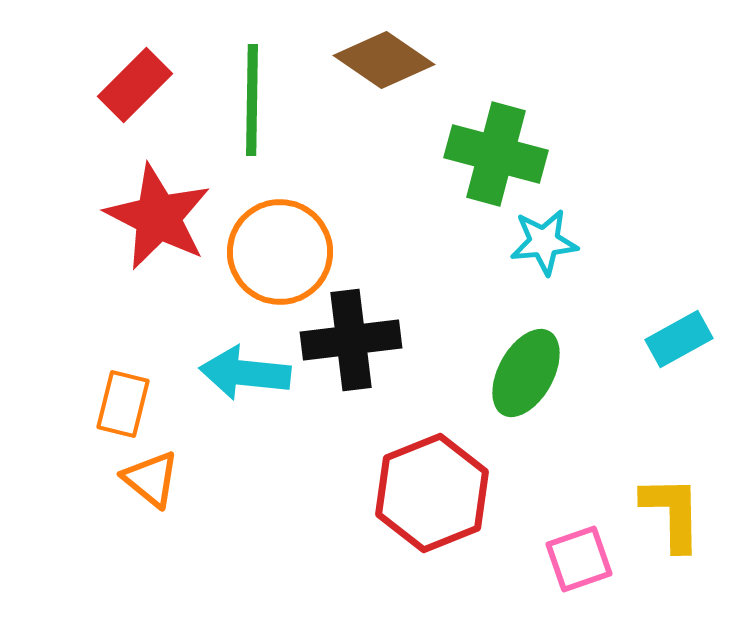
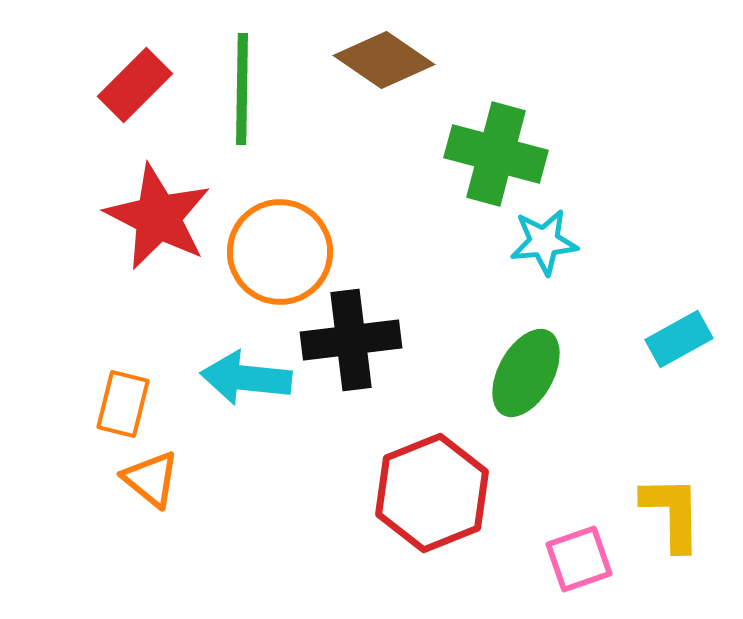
green line: moved 10 px left, 11 px up
cyan arrow: moved 1 px right, 5 px down
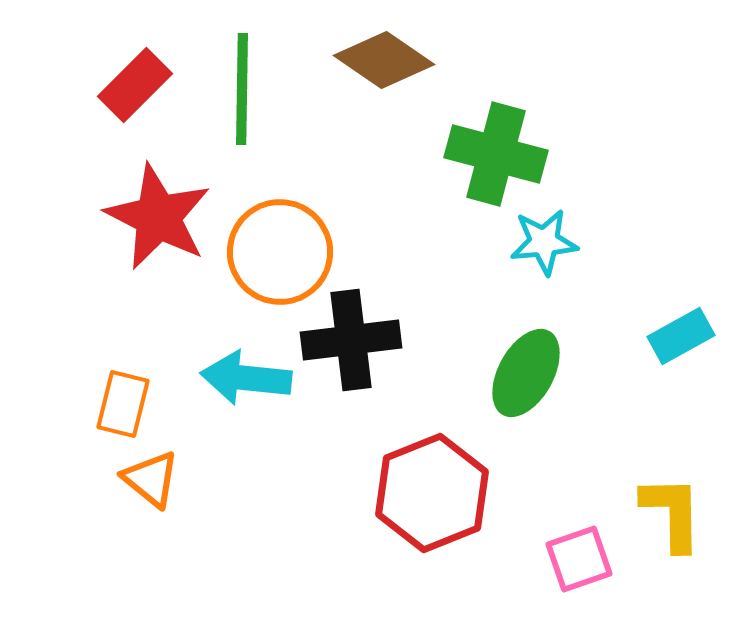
cyan rectangle: moved 2 px right, 3 px up
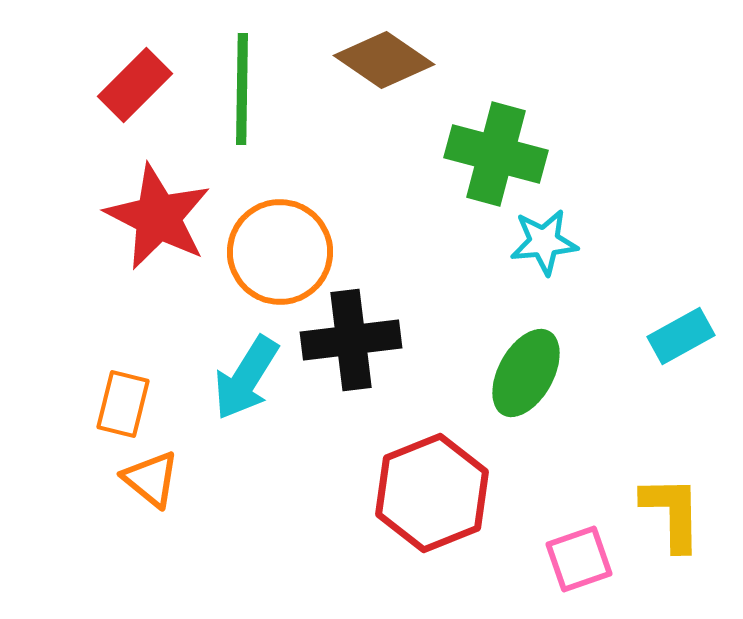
cyan arrow: rotated 64 degrees counterclockwise
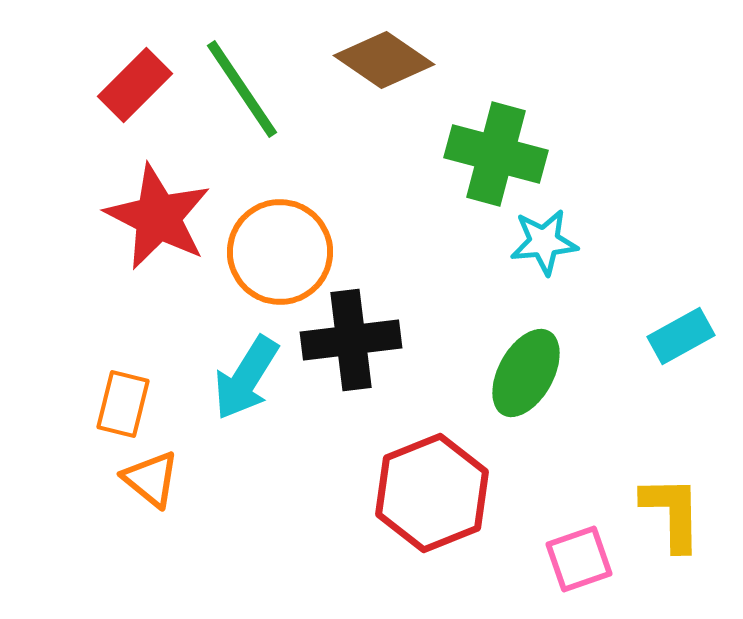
green line: rotated 35 degrees counterclockwise
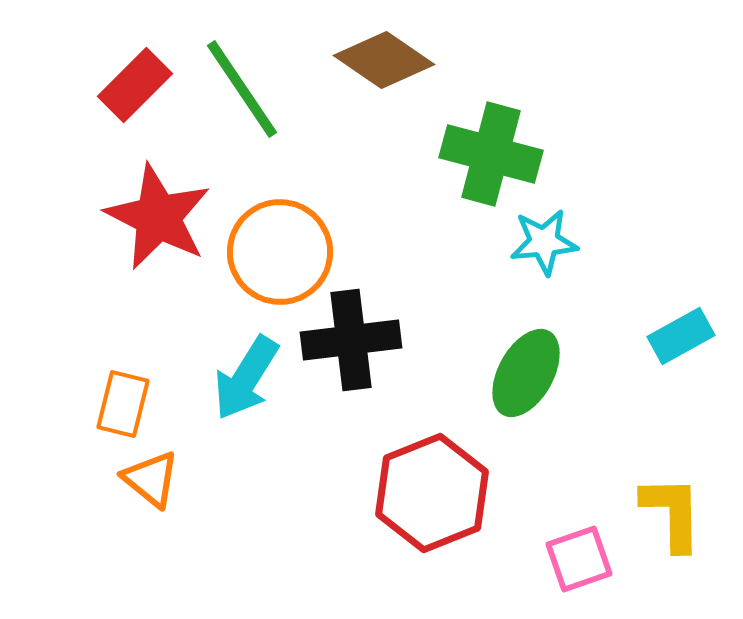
green cross: moved 5 px left
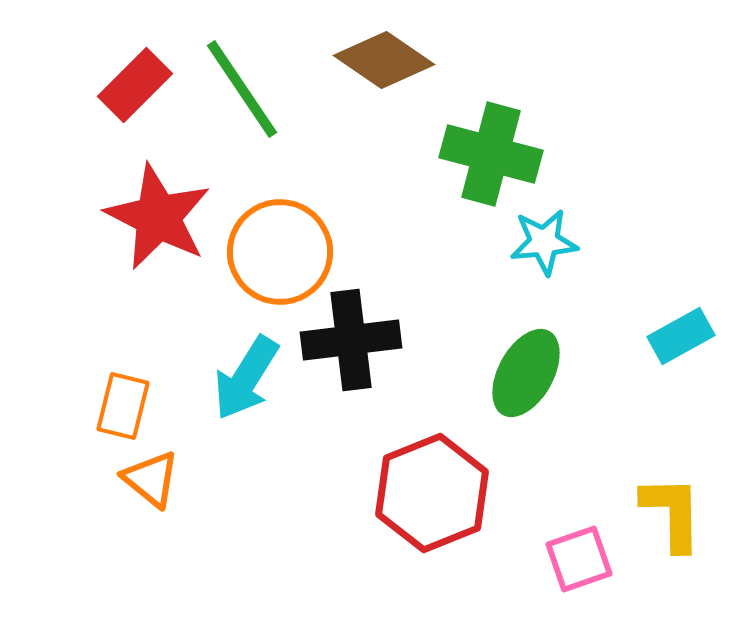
orange rectangle: moved 2 px down
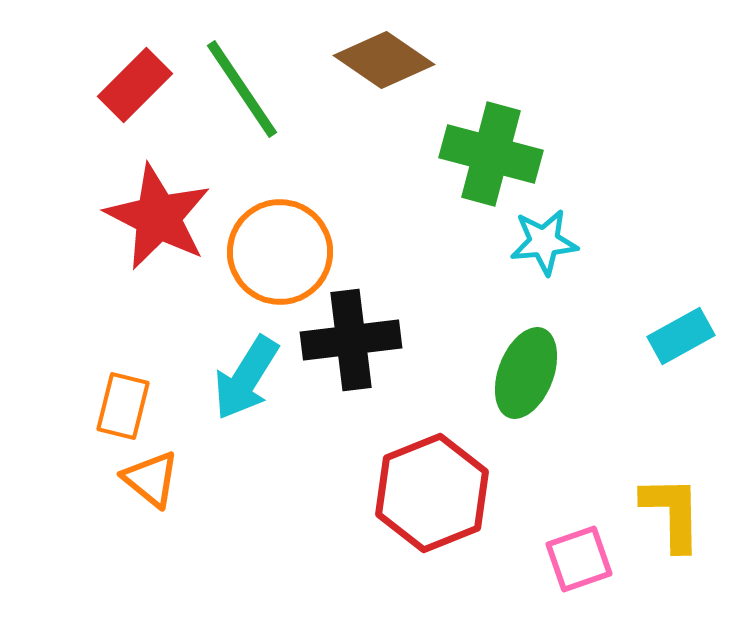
green ellipse: rotated 8 degrees counterclockwise
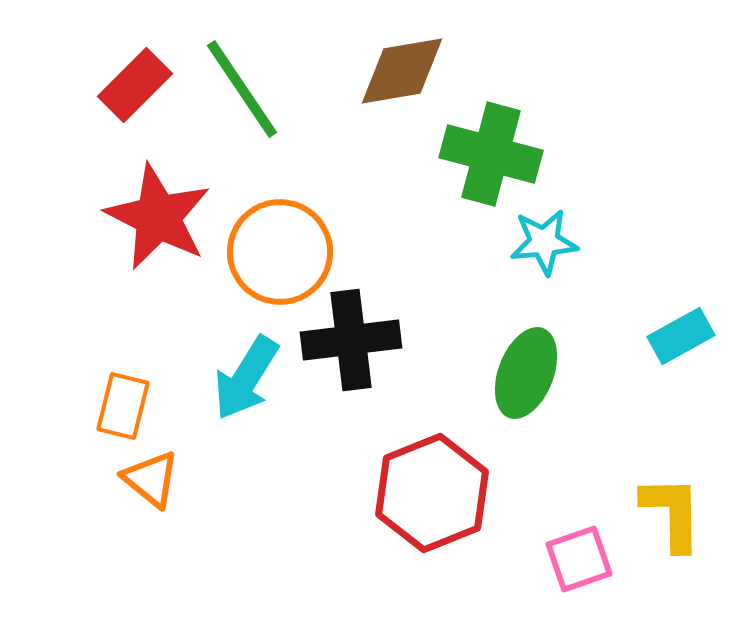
brown diamond: moved 18 px right, 11 px down; rotated 44 degrees counterclockwise
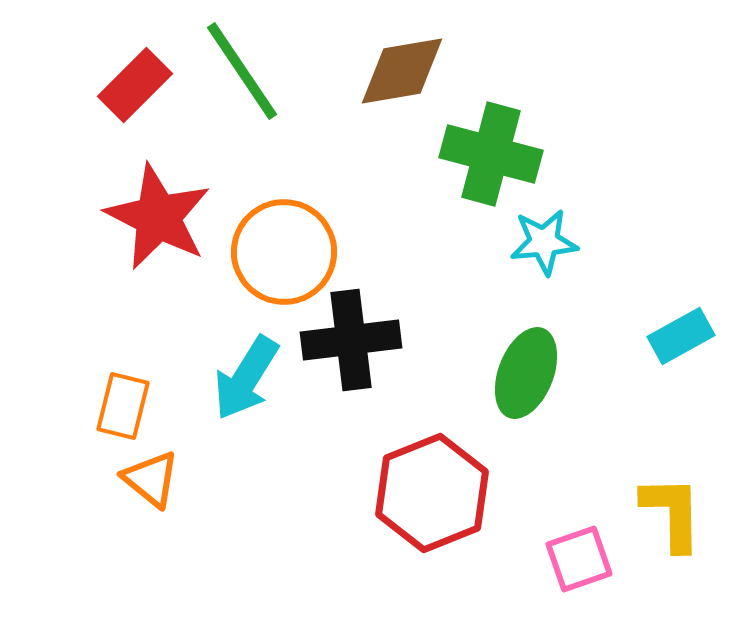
green line: moved 18 px up
orange circle: moved 4 px right
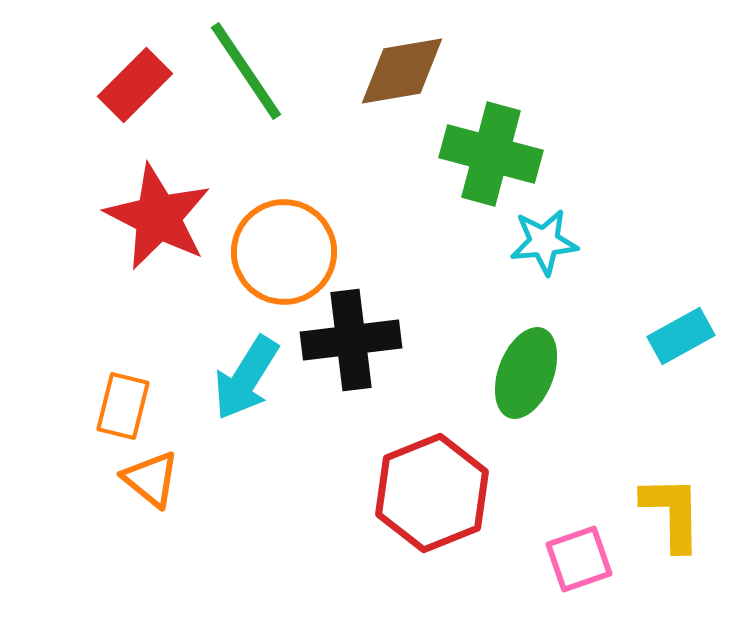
green line: moved 4 px right
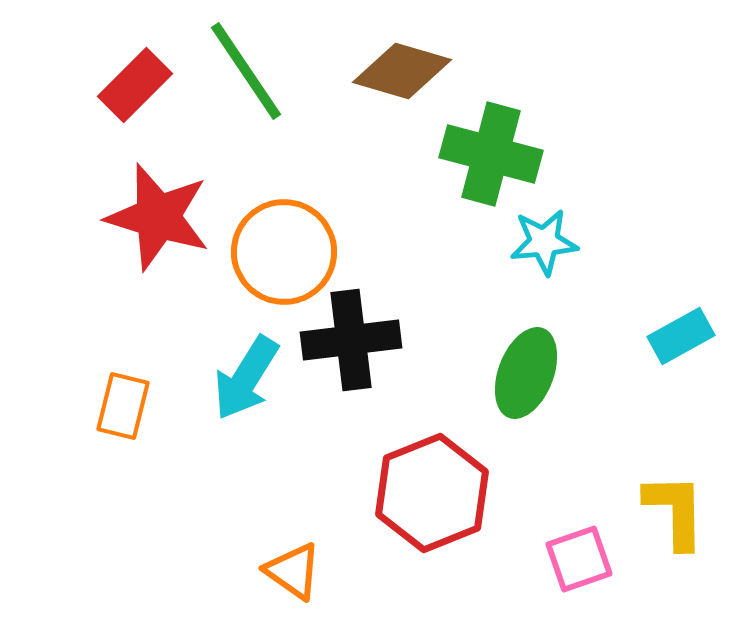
brown diamond: rotated 26 degrees clockwise
red star: rotated 10 degrees counterclockwise
orange triangle: moved 142 px right, 92 px down; rotated 4 degrees counterclockwise
yellow L-shape: moved 3 px right, 2 px up
